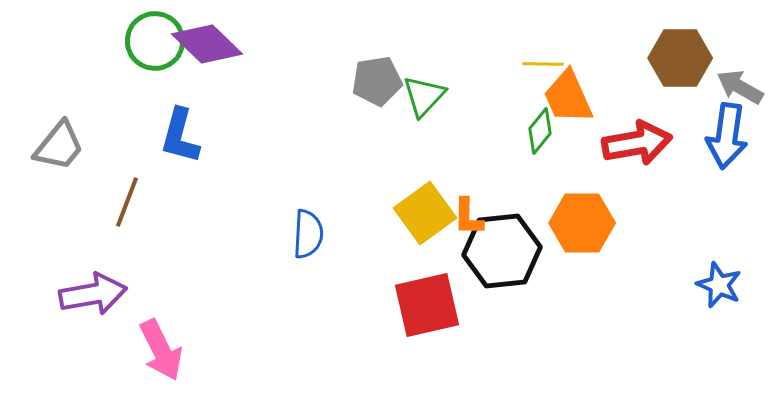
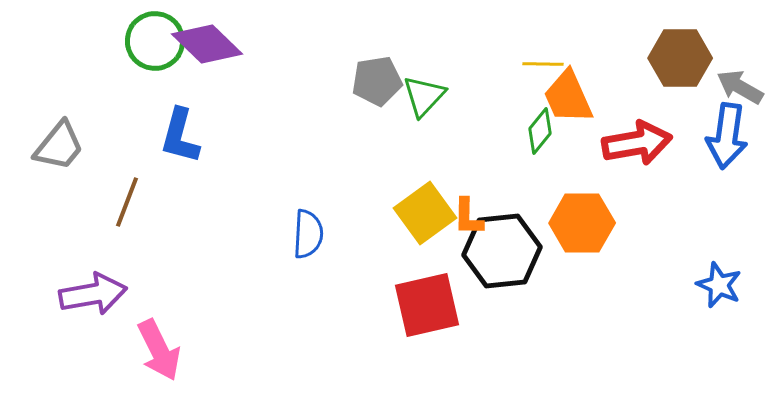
pink arrow: moved 2 px left
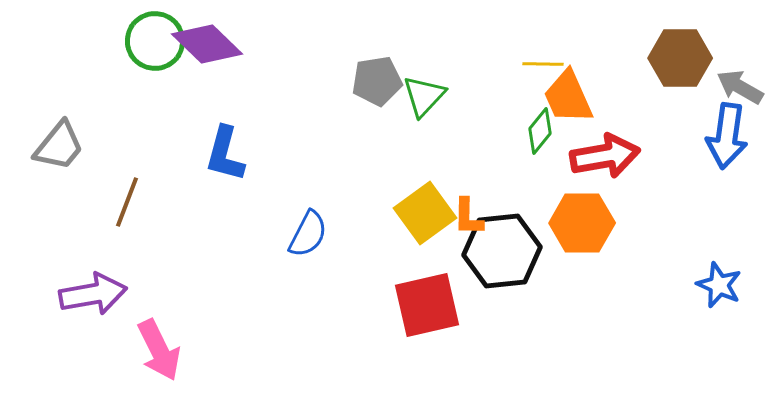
blue L-shape: moved 45 px right, 18 px down
red arrow: moved 32 px left, 13 px down
blue semicircle: rotated 24 degrees clockwise
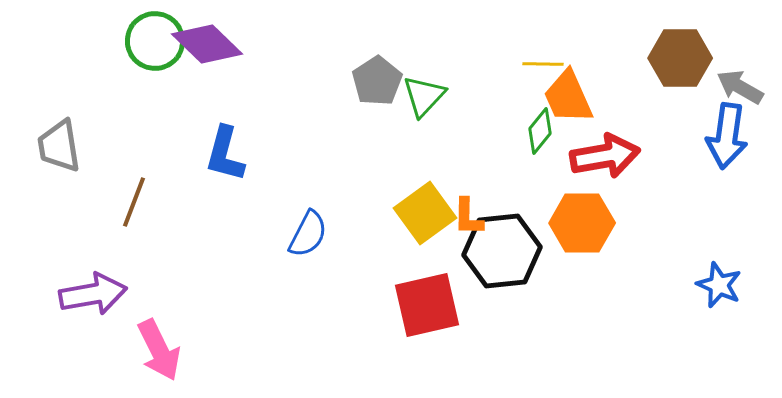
gray pentagon: rotated 24 degrees counterclockwise
gray trapezoid: rotated 132 degrees clockwise
brown line: moved 7 px right
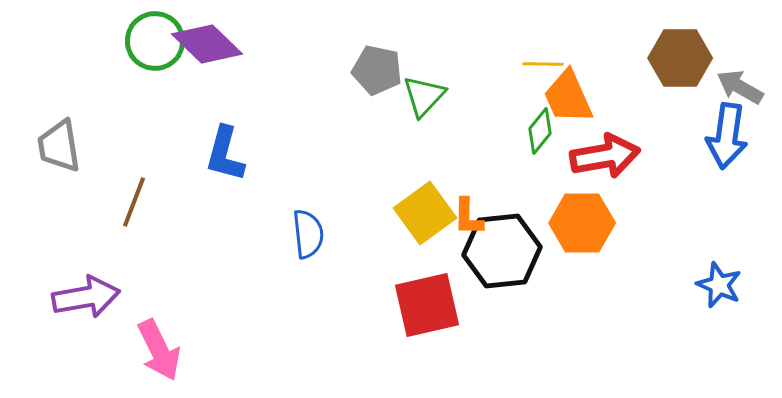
gray pentagon: moved 11 px up; rotated 27 degrees counterclockwise
blue semicircle: rotated 33 degrees counterclockwise
purple arrow: moved 7 px left, 3 px down
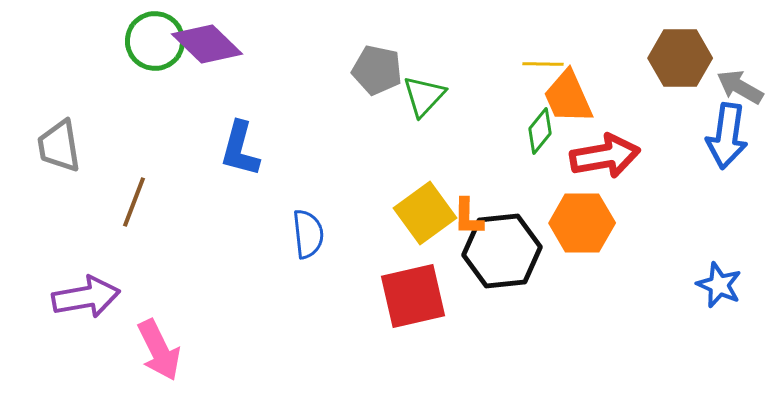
blue L-shape: moved 15 px right, 5 px up
red square: moved 14 px left, 9 px up
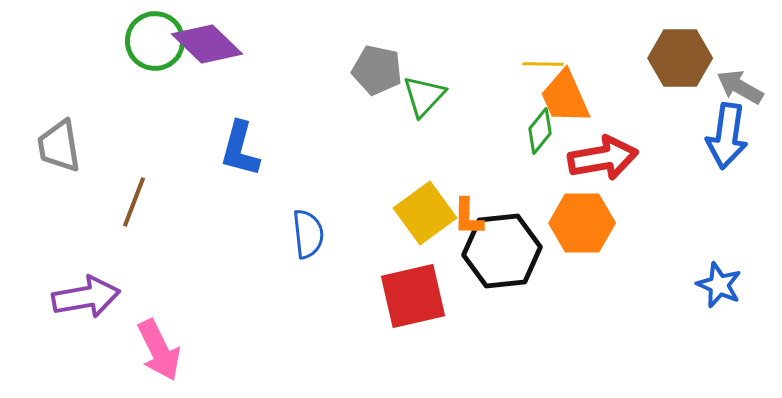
orange trapezoid: moved 3 px left
red arrow: moved 2 px left, 2 px down
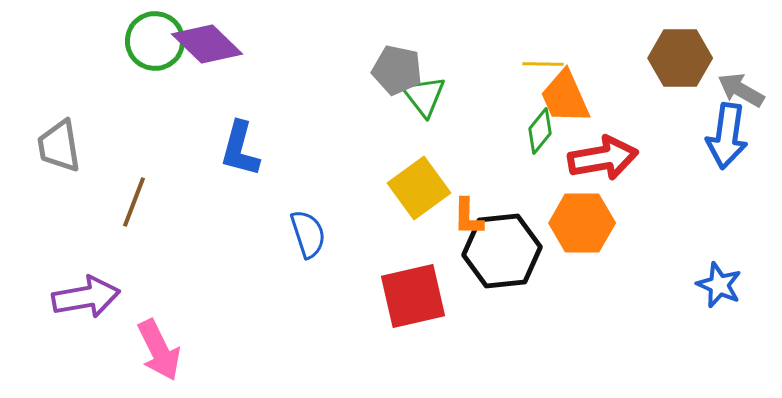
gray pentagon: moved 20 px right
gray arrow: moved 1 px right, 3 px down
green triangle: rotated 21 degrees counterclockwise
yellow square: moved 6 px left, 25 px up
blue semicircle: rotated 12 degrees counterclockwise
